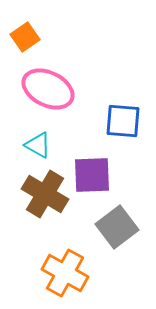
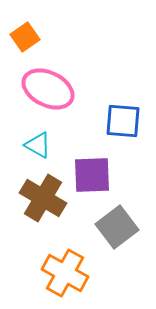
brown cross: moved 2 px left, 4 px down
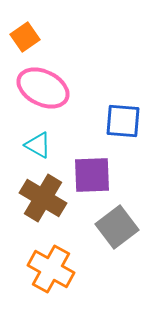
pink ellipse: moved 5 px left, 1 px up
orange cross: moved 14 px left, 4 px up
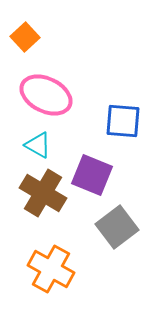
orange square: rotated 8 degrees counterclockwise
pink ellipse: moved 3 px right, 7 px down
purple square: rotated 24 degrees clockwise
brown cross: moved 5 px up
